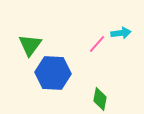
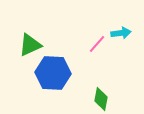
green triangle: rotated 30 degrees clockwise
green diamond: moved 1 px right
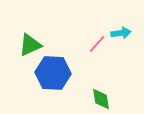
green diamond: rotated 20 degrees counterclockwise
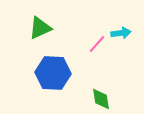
green triangle: moved 10 px right, 17 px up
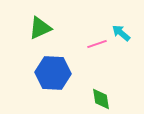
cyan arrow: rotated 132 degrees counterclockwise
pink line: rotated 30 degrees clockwise
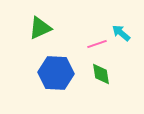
blue hexagon: moved 3 px right
green diamond: moved 25 px up
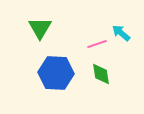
green triangle: rotated 35 degrees counterclockwise
